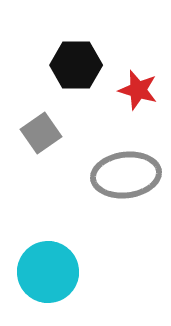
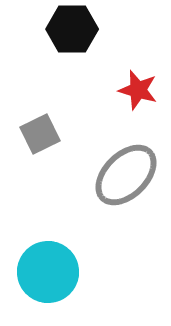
black hexagon: moved 4 px left, 36 px up
gray square: moved 1 px left, 1 px down; rotated 9 degrees clockwise
gray ellipse: rotated 38 degrees counterclockwise
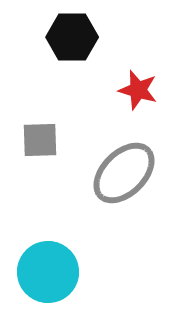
black hexagon: moved 8 px down
gray square: moved 6 px down; rotated 24 degrees clockwise
gray ellipse: moved 2 px left, 2 px up
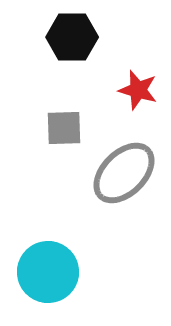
gray square: moved 24 px right, 12 px up
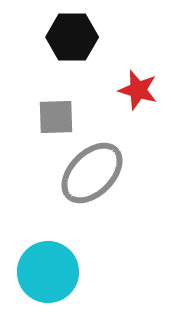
gray square: moved 8 px left, 11 px up
gray ellipse: moved 32 px left
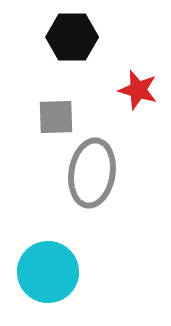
gray ellipse: rotated 36 degrees counterclockwise
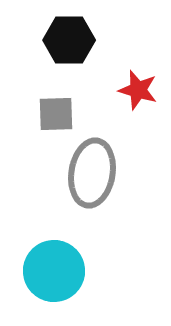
black hexagon: moved 3 px left, 3 px down
gray square: moved 3 px up
cyan circle: moved 6 px right, 1 px up
